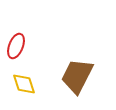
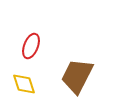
red ellipse: moved 15 px right
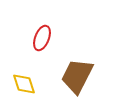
red ellipse: moved 11 px right, 8 px up
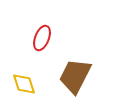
brown trapezoid: moved 2 px left
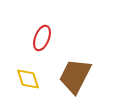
yellow diamond: moved 4 px right, 5 px up
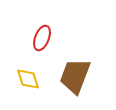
brown trapezoid: rotated 6 degrees counterclockwise
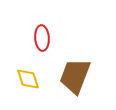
red ellipse: rotated 25 degrees counterclockwise
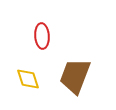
red ellipse: moved 2 px up
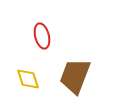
red ellipse: rotated 10 degrees counterclockwise
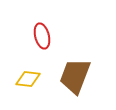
yellow diamond: rotated 65 degrees counterclockwise
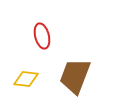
yellow diamond: moved 2 px left
